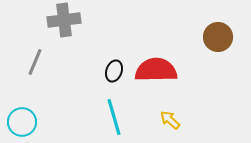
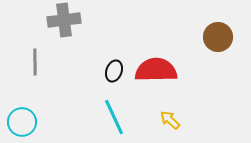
gray line: rotated 24 degrees counterclockwise
cyan line: rotated 9 degrees counterclockwise
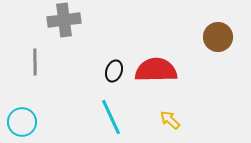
cyan line: moved 3 px left
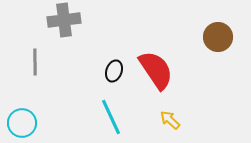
red semicircle: rotated 57 degrees clockwise
cyan circle: moved 1 px down
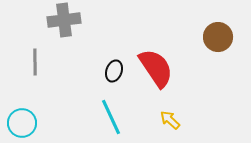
red semicircle: moved 2 px up
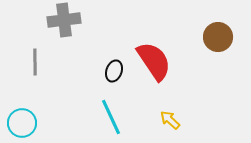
red semicircle: moved 2 px left, 7 px up
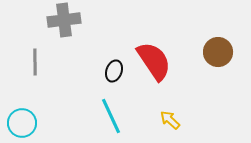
brown circle: moved 15 px down
cyan line: moved 1 px up
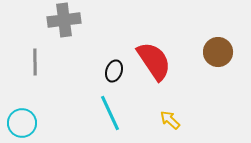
cyan line: moved 1 px left, 3 px up
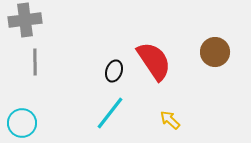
gray cross: moved 39 px left
brown circle: moved 3 px left
cyan line: rotated 63 degrees clockwise
